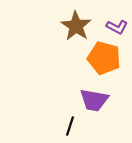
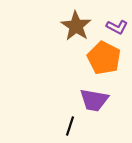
orange pentagon: rotated 12 degrees clockwise
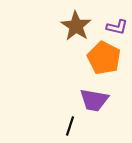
purple L-shape: rotated 15 degrees counterclockwise
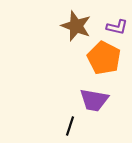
brown star: rotated 12 degrees counterclockwise
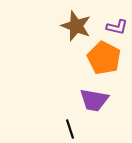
black line: moved 3 px down; rotated 36 degrees counterclockwise
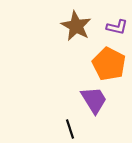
brown star: rotated 8 degrees clockwise
orange pentagon: moved 5 px right, 6 px down
purple trapezoid: rotated 132 degrees counterclockwise
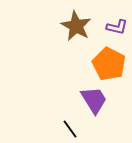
black line: rotated 18 degrees counterclockwise
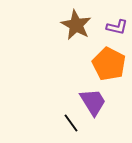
brown star: moved 1 px up
purple trapezoid: moved 1 px left, 2 px down
black line: moved 1 px right, 6 px up
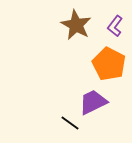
purple L-shape: moved 2 px left, 1 px up; rotated 115 degrees clockwise
purple trapezoid: rotated 84 degrees counterclockwise
black line: moved 1 px left; rotated 18 degrees counterclockwise
